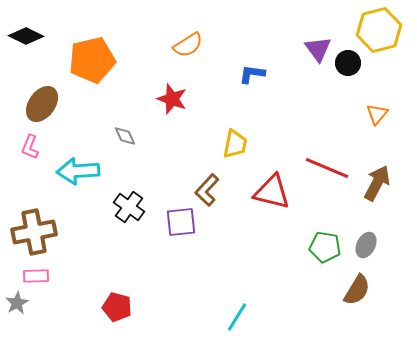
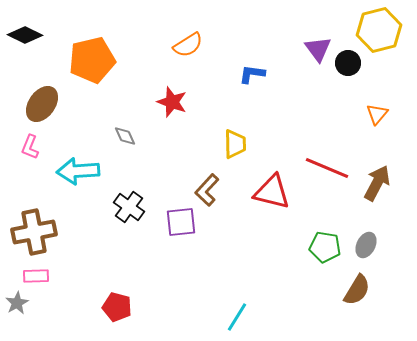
black diamond: moved 1 px left, 1 px up
red star: moved 3 px down
yellow trapezoid: rotated 12 degrees counterclockwise
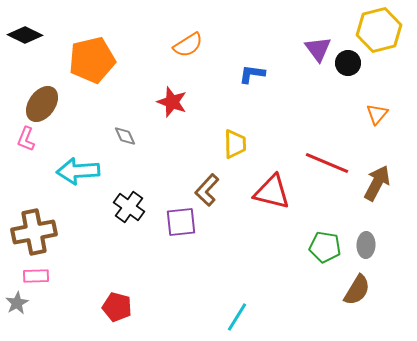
pink L-shape: moved 4 px left, 8 px up
red line: moved 5 px up
gray ellipse: rotated 25 degrees counterclockwise
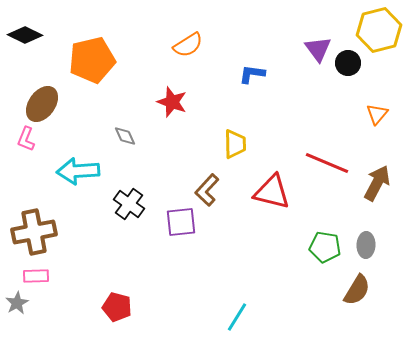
black cross: moved 3 px up
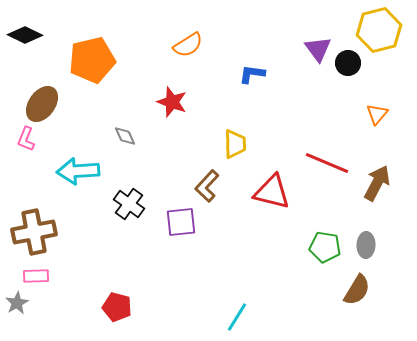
brown L-shape: moved 4 px up
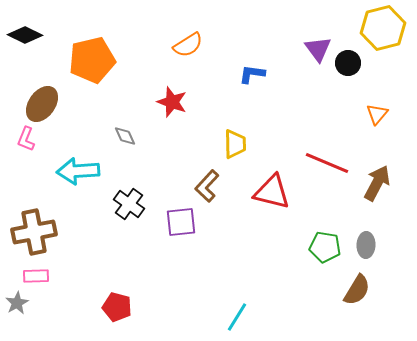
yellow hexagon: moved 4 px right, 2 px up
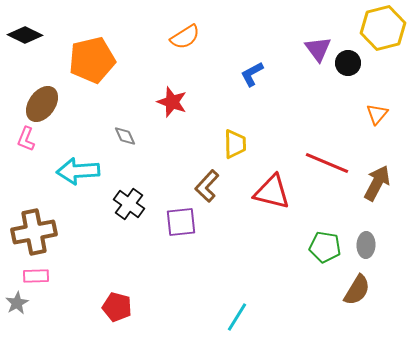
orange semicircle: moved 3 px left, 8 px up
blue L-shape: rotated 36 degrees counterclockwise
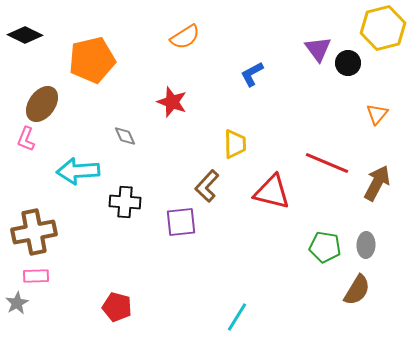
black cross: moved 4 px left, 2 px up; rotated 32 degrees counterclockwise
